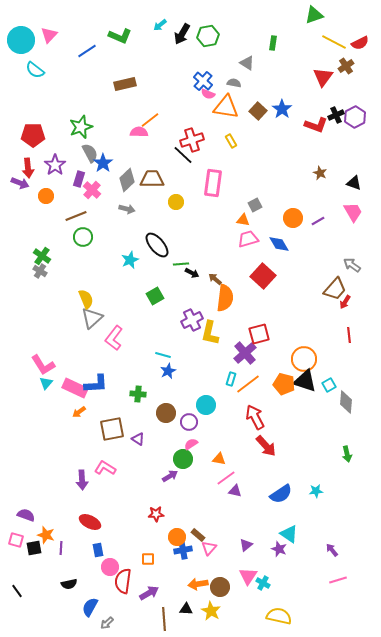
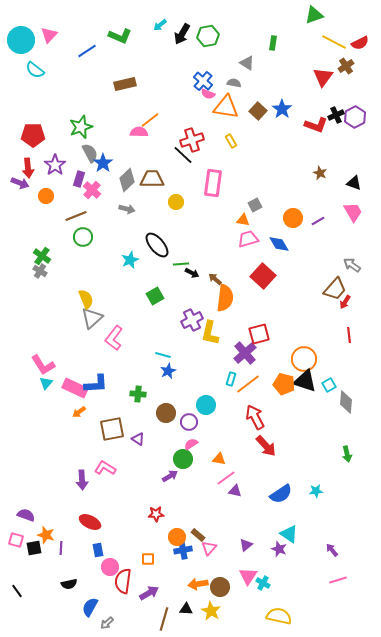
brown line at (164, 619): rotated 20 degrees clockwise
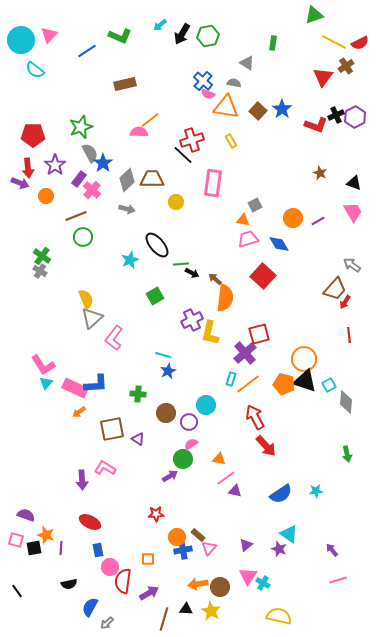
purple rectangle at (79, 179): rotated 21 degrees clockwise
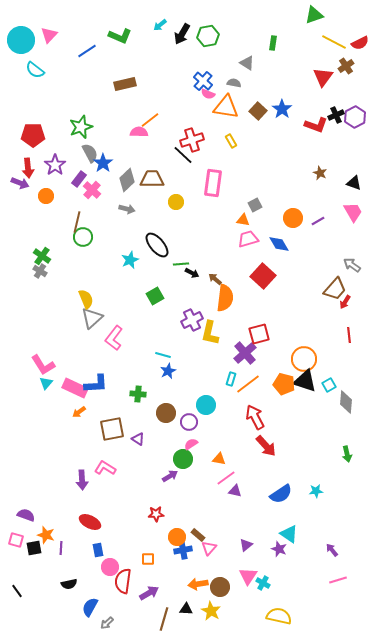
brown line at (76, 216): moved 1 px right, 6 px down; rotated 55 degrees counterclockwise
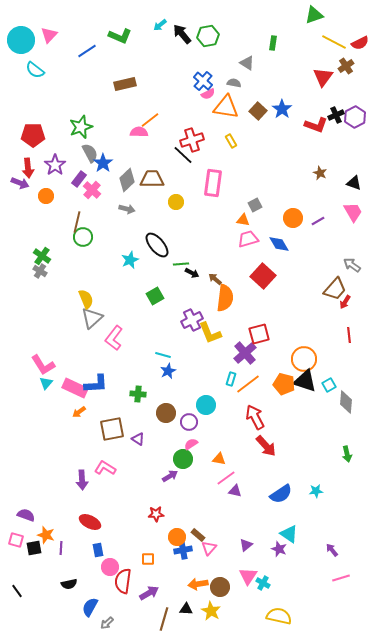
black arrow at (182, 34): rotated 110 degrees clockwise
pink semicircle at (208, 94): rotated 48 degrees counterclockwise
yellow L-shape at (210, 333): rotated 35 degrees counterclockwise
pink line at (338, 580): moved 3 px right, 2 px up
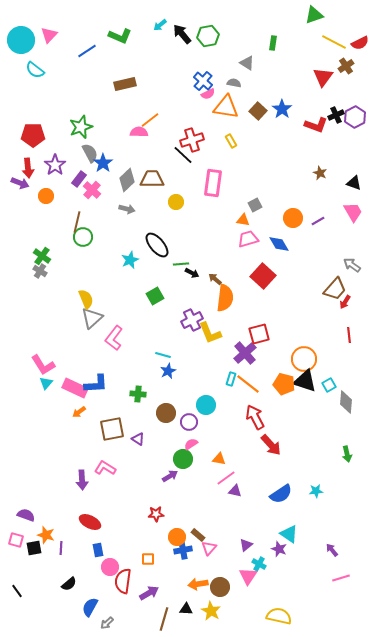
orange line at (248, 384): rotated 75 degrees clockwise
red arrow at (266, 446): moved 5 px right, 1 px up
cyan cross at (263, 583): moved 4 px left, 19 px up
black semicircle at (69, 584): rotated 28 degrees counterclockwise
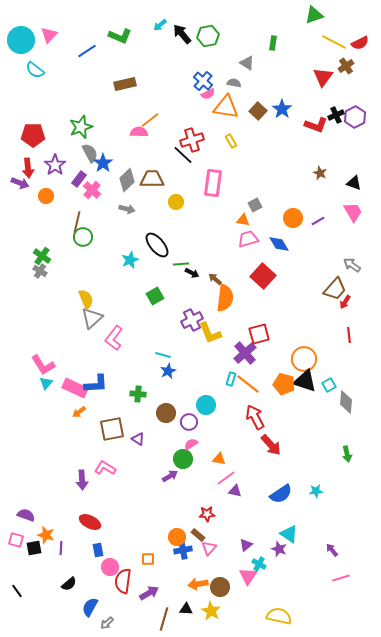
red star at (156, 514): moved 51 px right
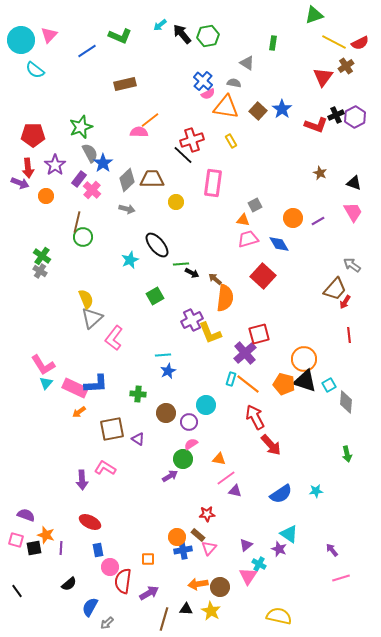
cyan line at (163, 355): rotated 21 degrees counterclockwise
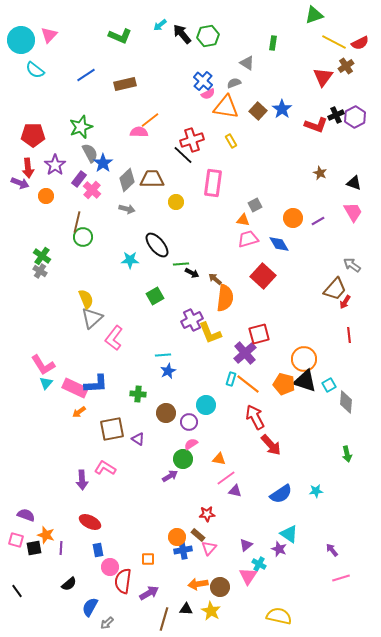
blue line at (87, 51): moved 1 px left, 24 px down
gray semicircle at (234, 83): rotated 32 degrees counterclockwise
cyan star at (130, 260): rotated 24 degrees clockwise
